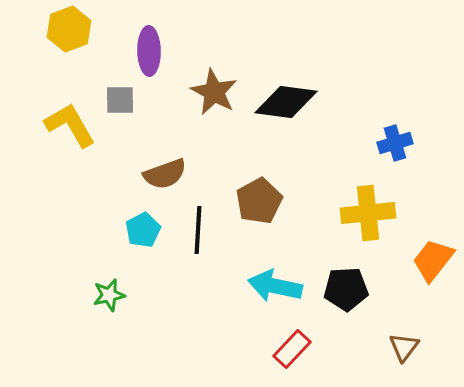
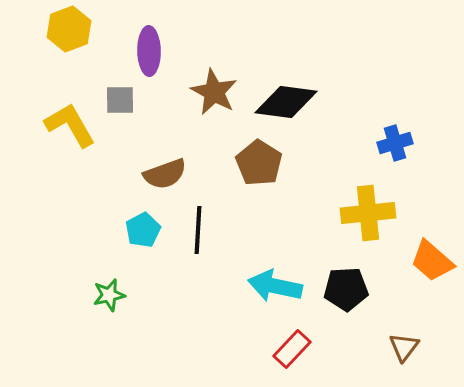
brown pentagon: moved 38 px up; rotated 12 degrees counterclockwise
orange trapezoid: moved 1 px left, 1 px down; rotated 87 degrees counterclockwise
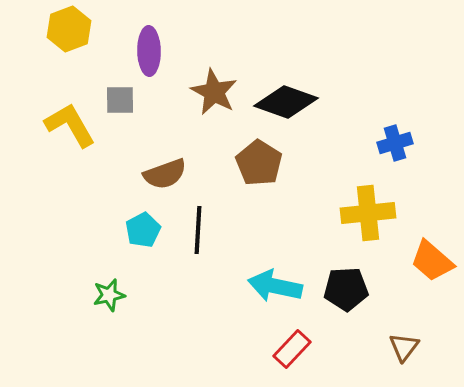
black diamond: rotated 12 degrees clockwise
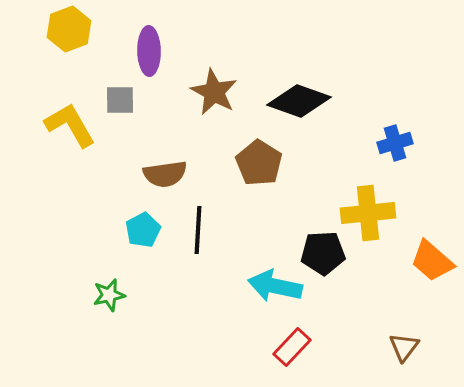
black diamond: moved 13 px right, 1 px up
brown semicircle: rotated 12 degrees clockwise
black pentagon: moved 23 px left, 36 px up
red rectangle: moved 2 px up
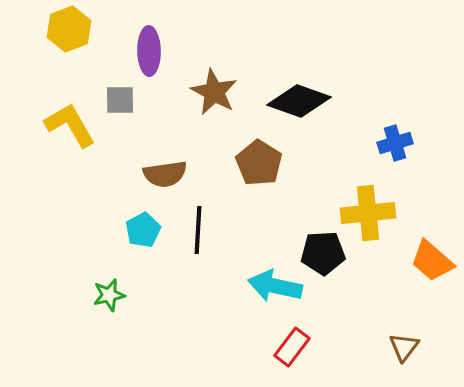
red rectangle: rotated 6 degrees counterclockwise
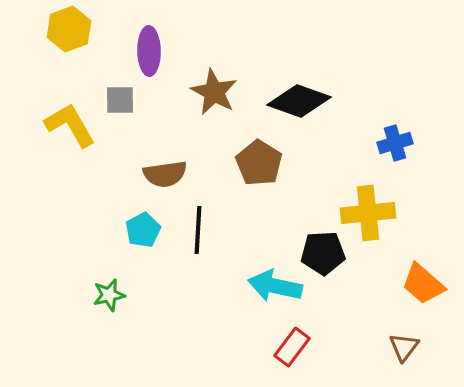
orange trapezoid: moved 9 px left, 23 px down
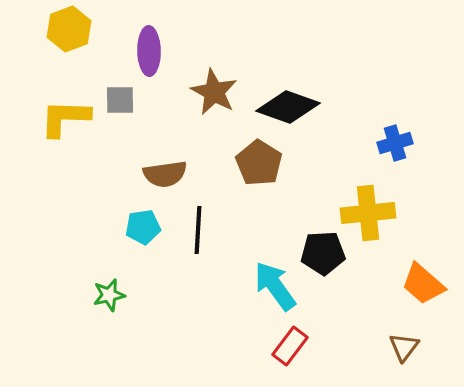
black diamond: moved 11 px left, 6 px down
yellow L-shape: moved 5 px left, 7 px up; rotated 58 degrees counterclockwise
cyan pentagon: moved 3 px up; rotated 20 degrees clockwise
cyan arrow: rotated 42 degrees clockwise
red rectangle: moved 2 px left, 1 px up
